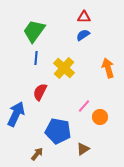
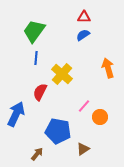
yellow cross: moved 2 px left, 6 px down
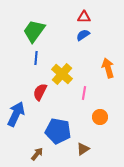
pink line: moved 13 px up; rotated 32 degrees counterclockwise
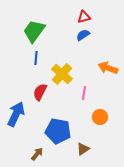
red triangle: rotated 16 degrees counterclockwise
orange arrow: rotated 54 degrees counterclockwise
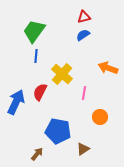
blue line: moved 2 px up
blue arrow: moved 12 px up
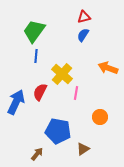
blue semicircle: rotated 24 degrees counterclockwise
pink line: moved 8 px left
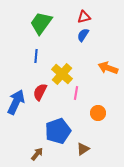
green trapezoid: moved 7 px right, 8 px up
orange circle: moved 2 px left, 4 px up
blue pentagon: rotated 30 degrees counterclockwise
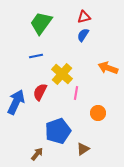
blue line: rotated 72 degrees clockwise
